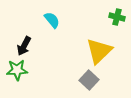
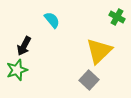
green cross: rotated 14 degrees clockwise
green star: rotated 15 degrees counterclockwise
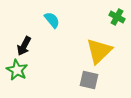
green star: rotated 25 degrees counterclockwise
gray square: rotated 30 degrees counterclockwise
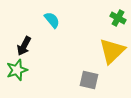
green cross: moved 1 px right, 1 px down
yellow triangle: moved 13 px right
green star: rotated 25 degrees clockwise
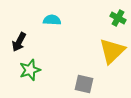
cyan semicircle: rotated 48 degrees counterclockwise
black arrow: moved 5 px left, 4 px up
green star: moved 13 px right
gray square: moved 5 px left, 4 px down
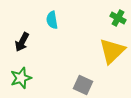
cyan semicircle: rotated 102 degrees counterclockwise
black arrow: moved 3 px right
green star: moved 9 px left, 8 px down
gray square: moved 1 px left, 1 px down; rotated 12 degrees clockwise
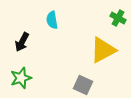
yellow triangle: moved 9 px left, 1 px up; rotated 16 degrees clockwise
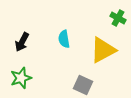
cyan semicircle: moved 12 px right, 19 px down
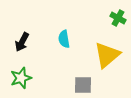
yellow triangle: moved 4 px right, 5 px down; rotated 12 degrees counterclockwise
gray square: rotated 24 degrees counterclockwise
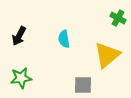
black arrow: moved 3 px left, 6 px up
green star: rotated 10 degrees clockwise
